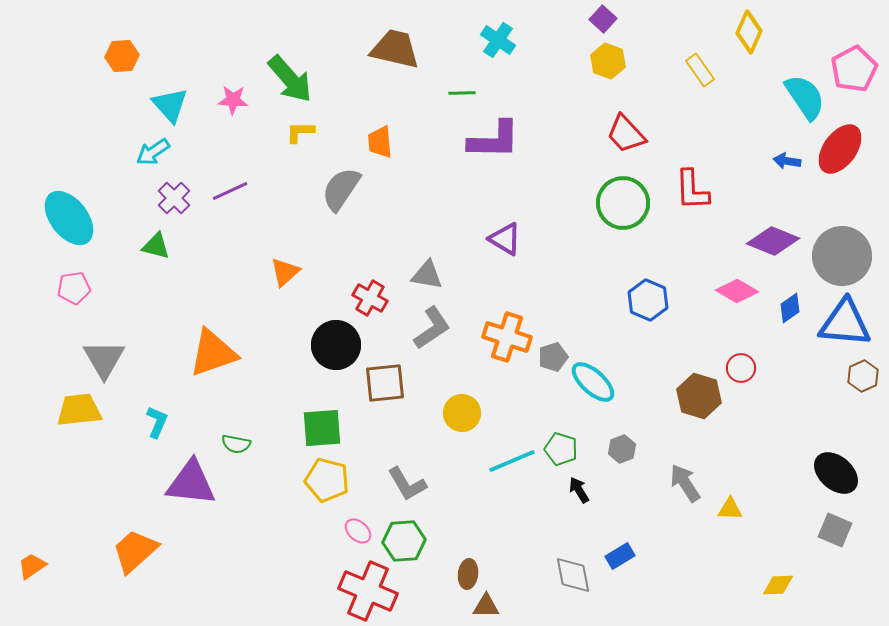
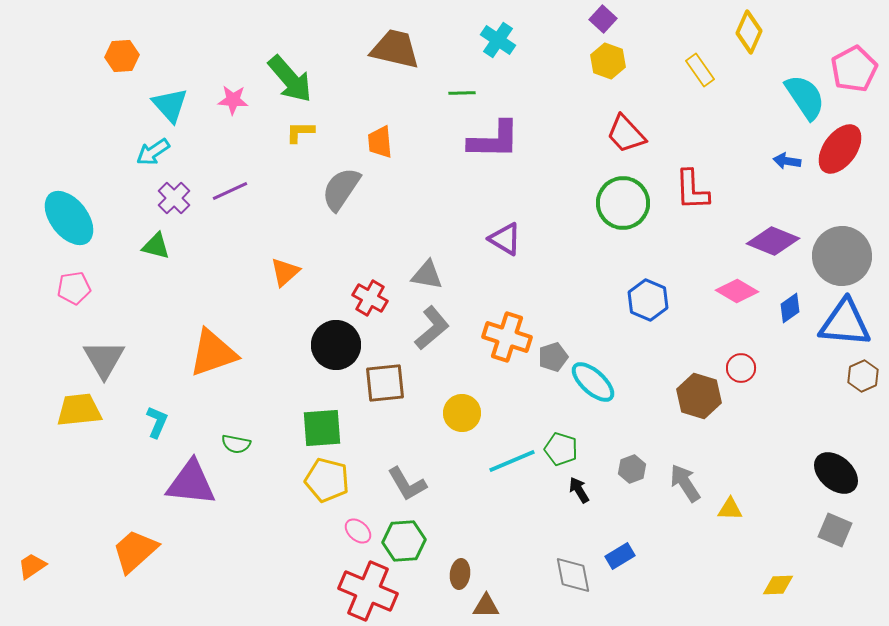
gray L-shape at (432, 328): rotated 6 degrees counterclockwise
gray hexagon at (622, 449): moved 10 px right, 20 px down
brown ellipse at (468, 574): moved 8 px left
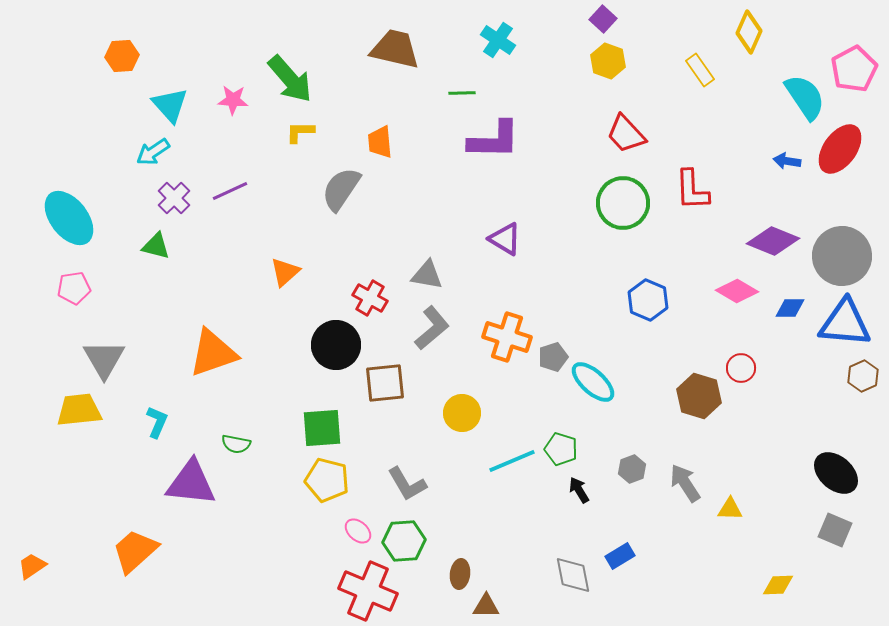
blue diamond at (790, 308): rotated 36 degrees clockwise
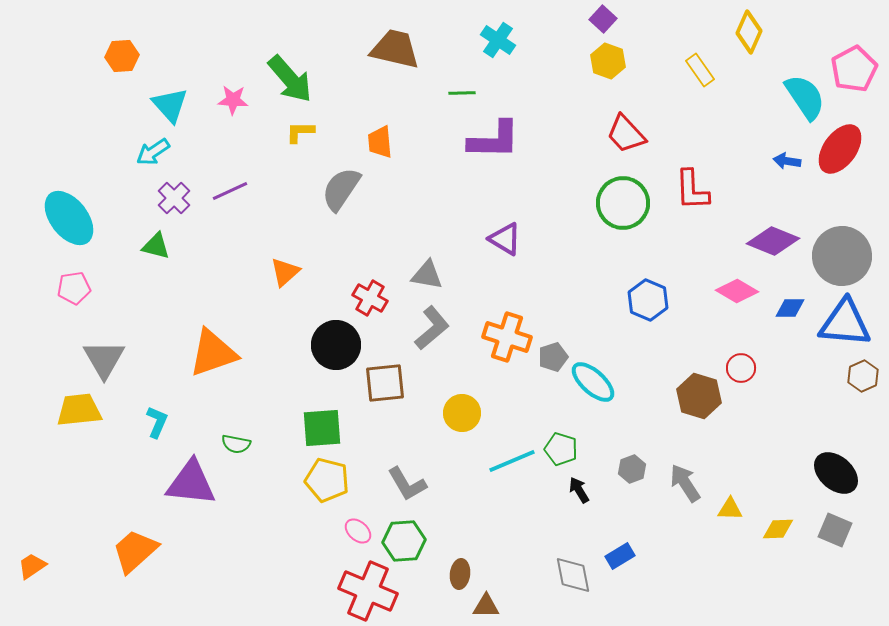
yellow diamond at (778, 585): moved 56 px up
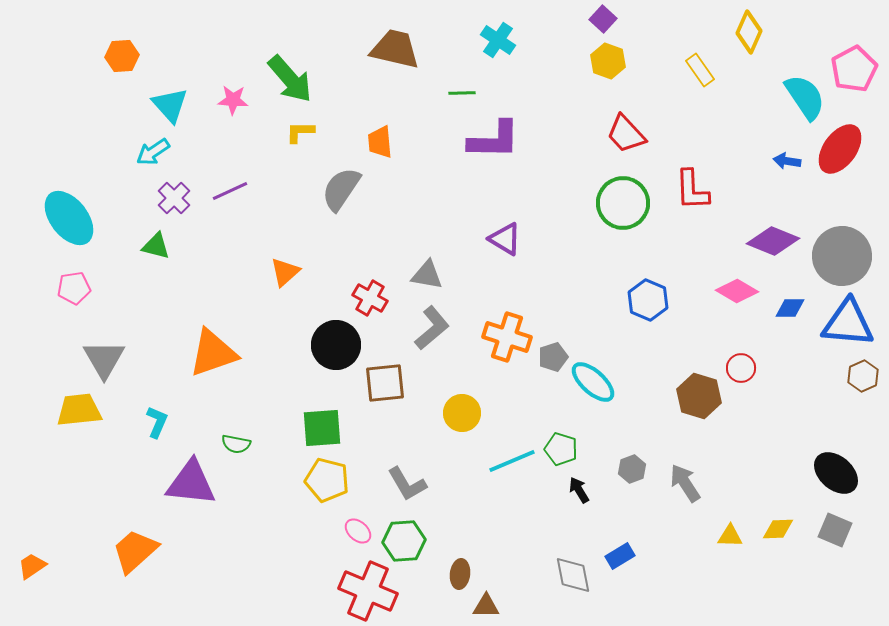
blue triangle at (845, 323): moved 3 px right
yellow triangle at (730, 509): moved 27 px down
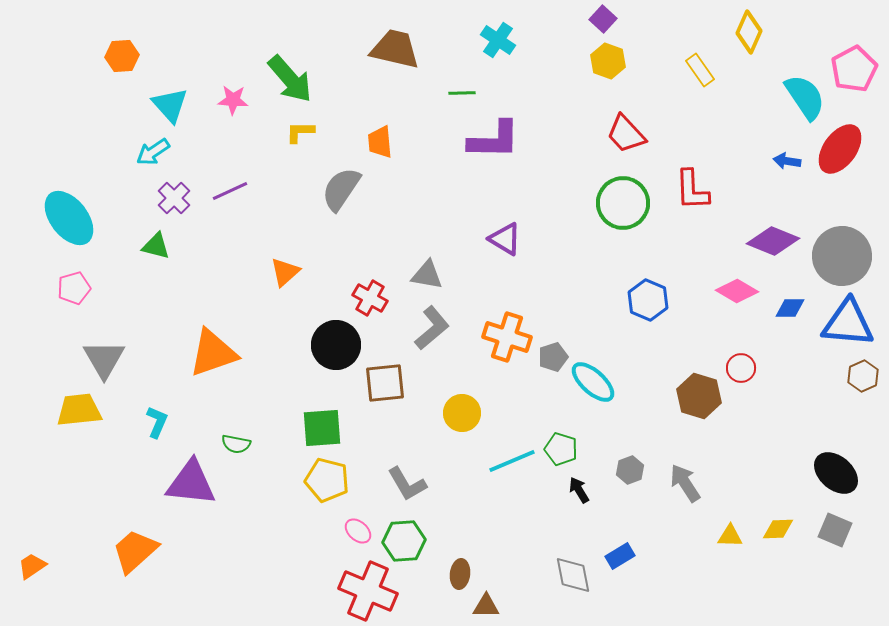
pink pentagon at (74, 288): rotated 8 degrees counterclockwise
gray hexagon at (632, 469): moved 2 px left, 1 px down
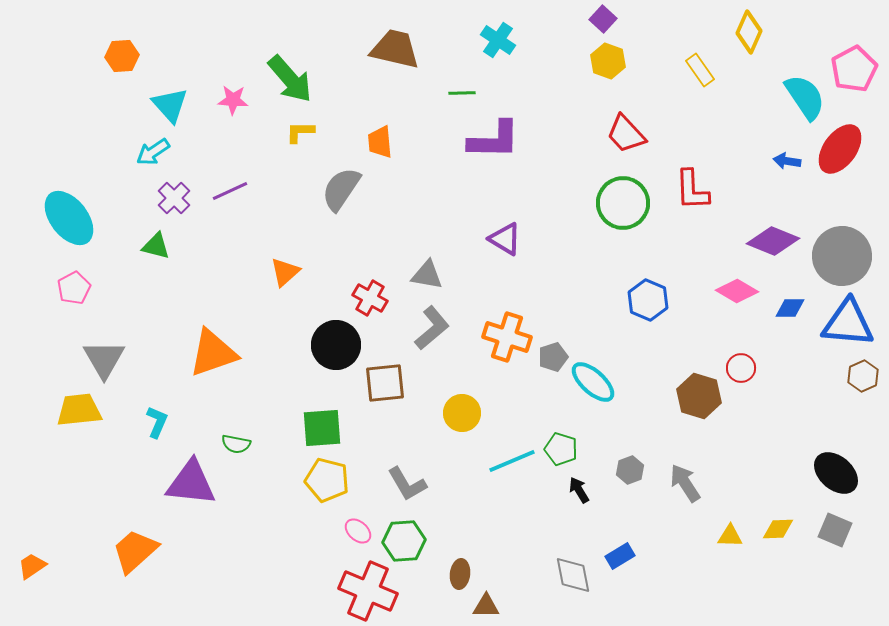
pink pentagon at (74, 288): rotated 12 degrees counterclockwise
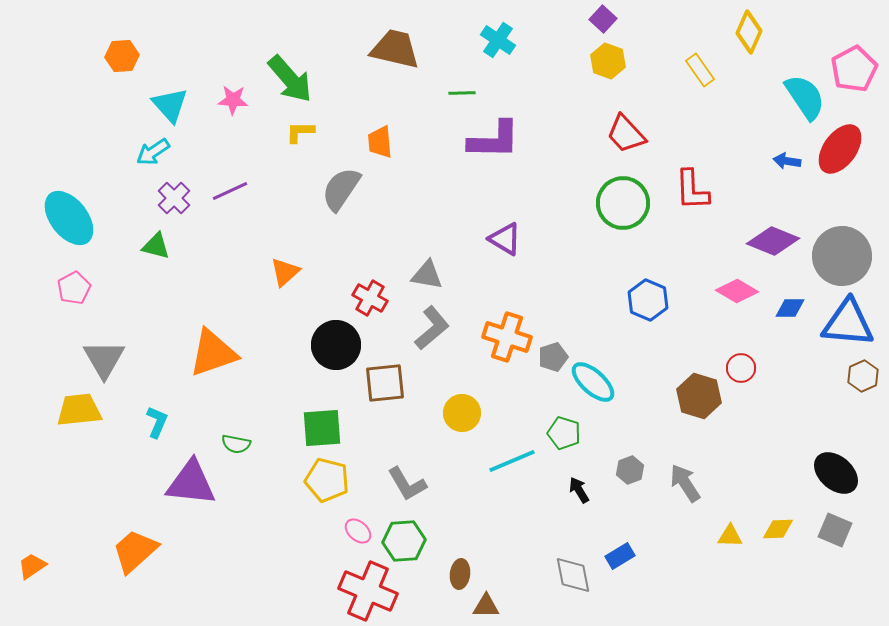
green pentagon at (561, 449): moved 3 px right, 16 px up
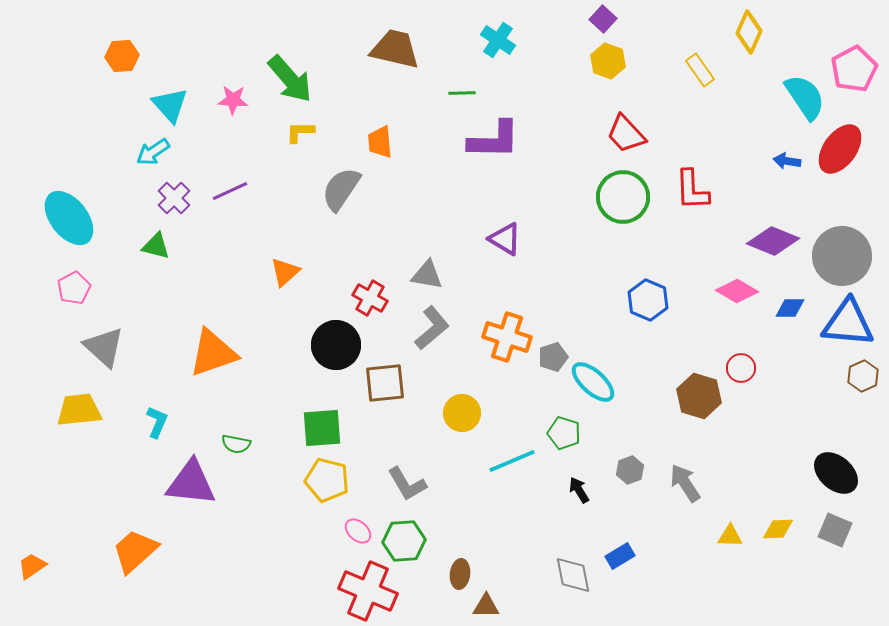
green circle at (623, 203): moved 6 px up
gray triangle at (104, 359): moved 12 px up; rotated 18 degrees counterclockwise
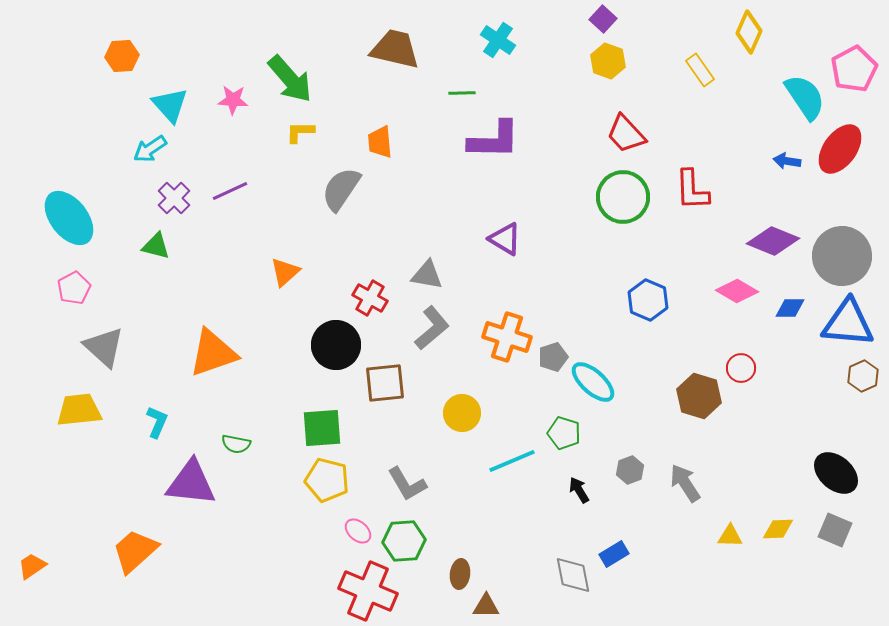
cyan arrow at (153, 152): moved 3 px left, 3 px up
blue rectangle at (620, 556): moved 6 px left, 2 px up
